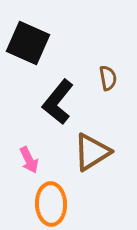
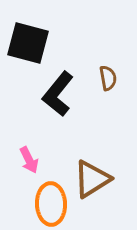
black square: rotated 9 degrees counterclockwise
black L-shape: moved 8 px up
brown triangle: moved 27 px down
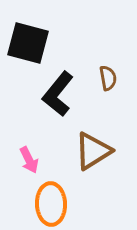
brown triangle: moved 1 px right, 28 px up
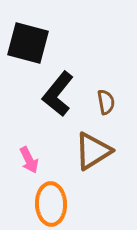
brown semicircle: moved 2 px left, 24 px down
